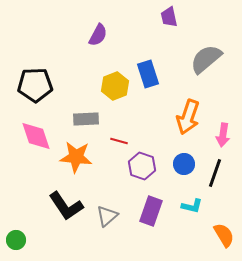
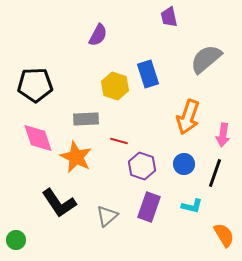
yellow hexagon: rotated 20 degrees counterclockwise
pink diamond: moved 2 px right, 2 px down
orange star: rotated 20 degrees clockwise
black L-shape: moved 7 px left, 3 px up
purple rectangle: moved 2 px left, 4 px up
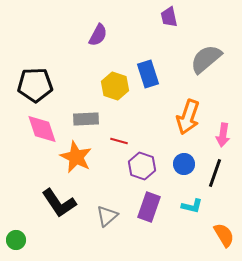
pink diamond: moved 4 px right, 9 px up
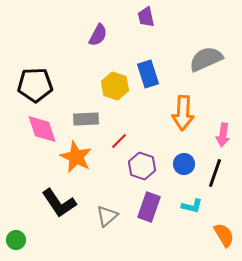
purple trapezoid: moved 23 px left
gray semicircle: rotated 16 degrees clockwise
orange arrow: moved 5 px left, 4 px up; rotated 16 degrees counterclockwise
red line: rotated 60 degrees counterclockwise
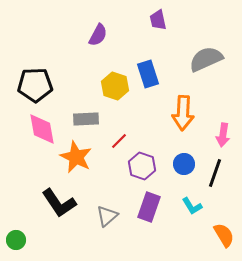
purple trapezoid: moved 12 px right, 3 px down
pink diamond: rotated 8 degrees clockwise
cyan L-shape: rotated 45 degrees clockwise
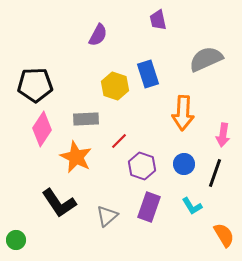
pink diamond: rotated 44 degrees clockwise
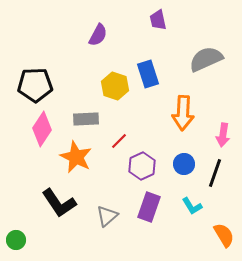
purple hexagon: rotated 16 degrees clockwise
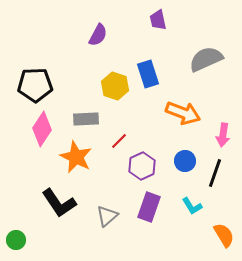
orange arrow: rotated 72 degrees counterclockwise
blue circle: moved 1 px right, 3 px up
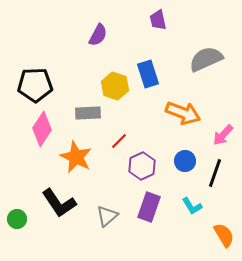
gray rectangle: moved 2 px right, 6 px up
pink arrow: rotated 35 degrees clockwise
green circle: moved 1 px right, 21 px up
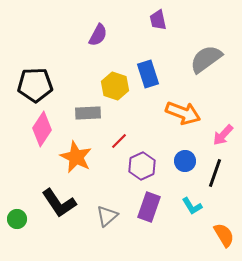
gray semicircle: rotated 12 degrees counterclockwise
